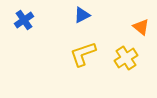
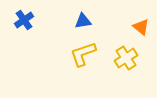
blue triangle: moved 1 px right, 6 px down; rotated 18 degrees clockwise
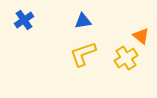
orange triangle: moved 9 px down
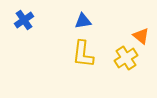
yellow L-shape: rotated 64 degrees counterclockwise
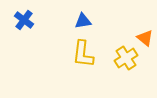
blue cross: rotated 18 degrees counterclockwise
orange triangle: moved 4 px right, 2 px down
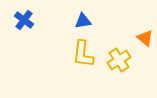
yellow cross: moved 7 px left, 2 px down
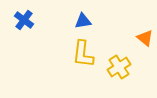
yellow cross: moved 7 px down
